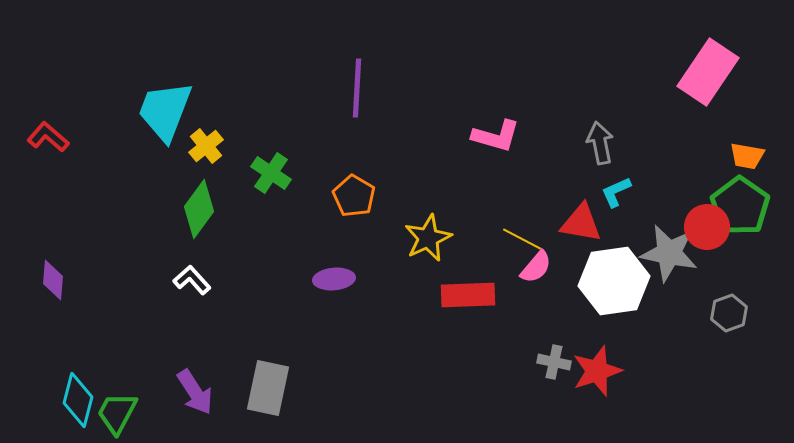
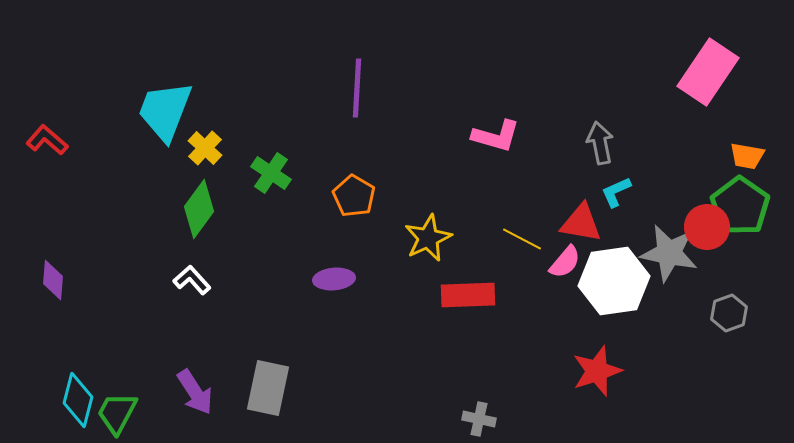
red L-shape: moved 1 px left, 3 px down
yellow cross: moved 1 px left, 2 px down; rotated 8 degrees counterclockwise
pink semicircle: moved 29 px right, 5 px up
gray cross: moved 75 px left, 57 px down
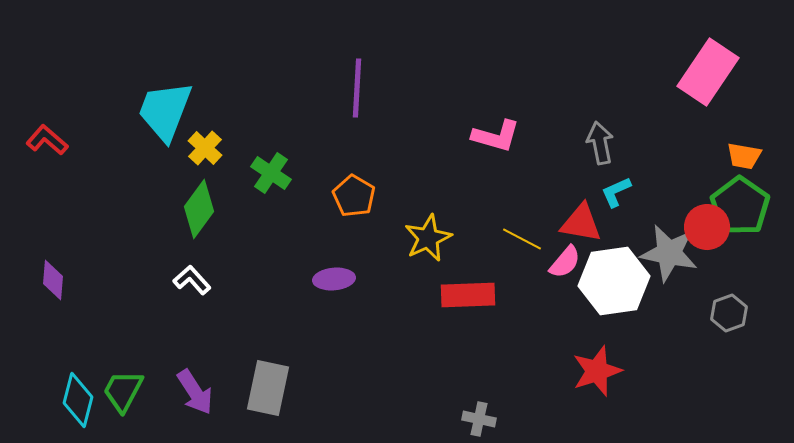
orange trapezoid: moved 3 px left
green trapezoid: moved 6 px right, 22 px up
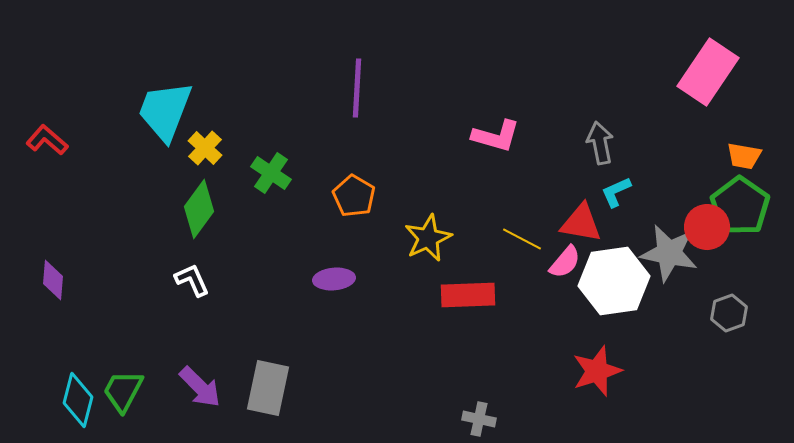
white L-shape: rotated 18 degrees clockwise
purple arrow: moved 5 px right, 5 px up; rotated 12 degrees counterclockwise
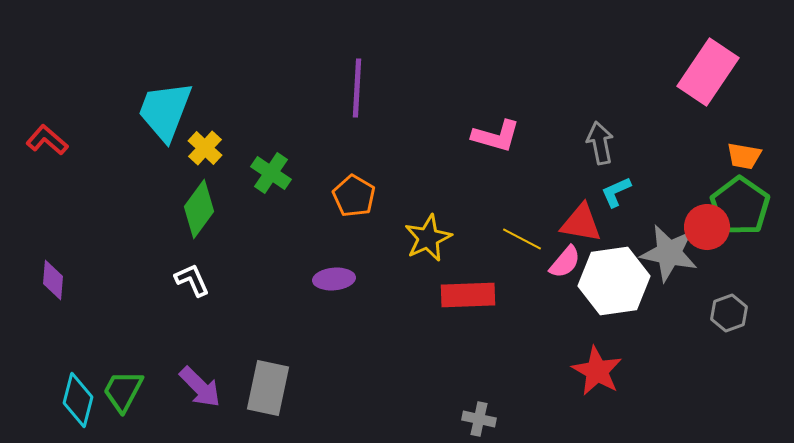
red star: rotated 24 degrees counterclockwise
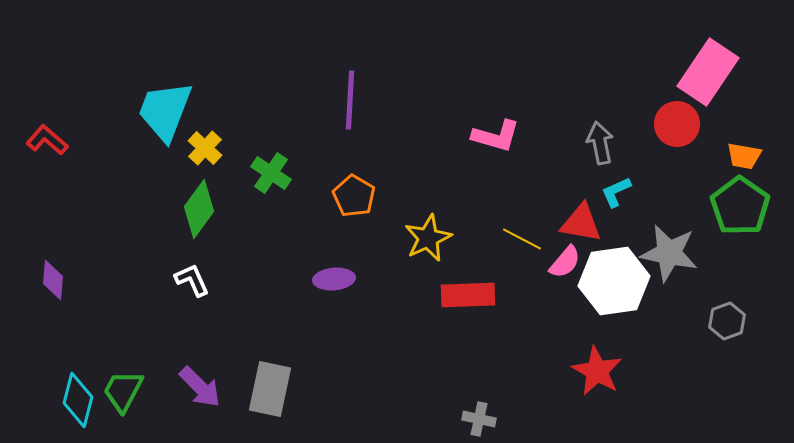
purple line: moved 7 px left, 12 px down
red circle: moved 30 px left, 103 px up
gray hexagon: moved 2 px left, 8 px down
gray rectangle: moved 2 px right, 1 px down
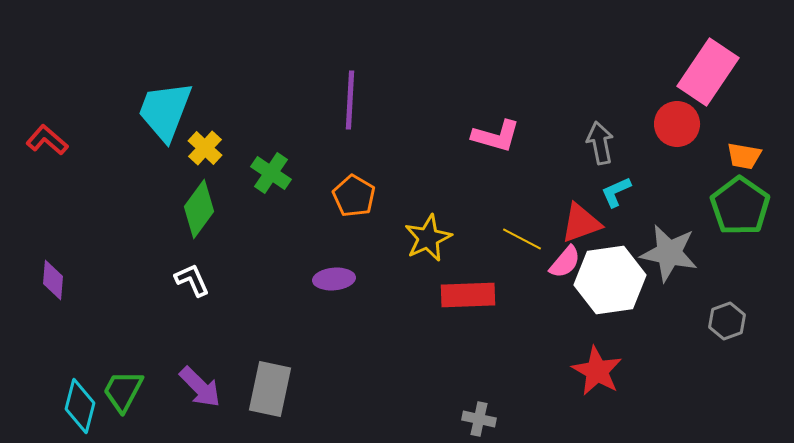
red triangle: rotated 30 degrees counterclockwise
white hexagon: moved 4 px left, 1 px up
cyan diamond: moved 2 px right, 6 px down
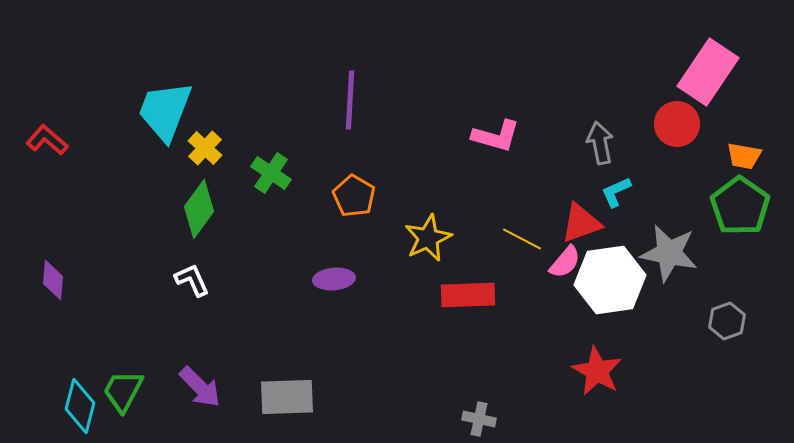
gray rectangle: moved 17 px right, 8 px down; rotated 76 degrees clockwise
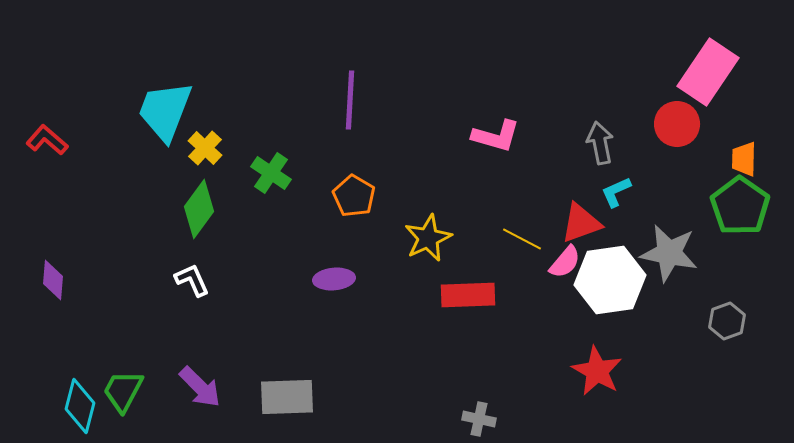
orange trapezoid: moved 3 px down; rotated 81 degrees clockwise
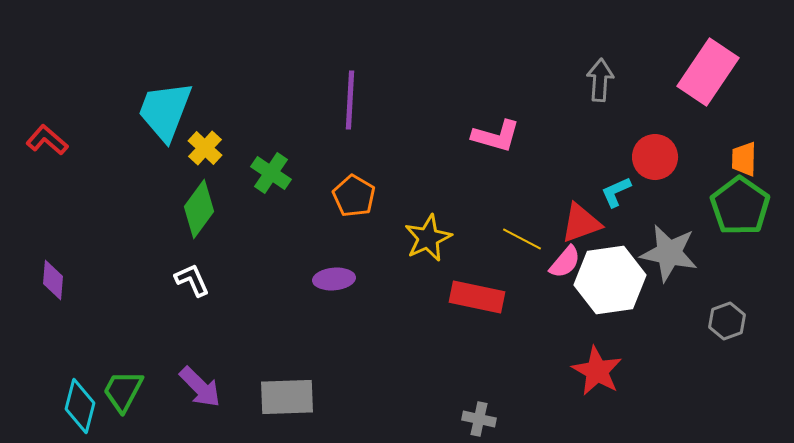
red circle: moved 22 px left, 33 px down
gray arrow: moved 63 px up; rotated 15 degrees clockwise
red rectangle: moved 9 px right, 2 px down; rotated 14 degrees clockwise
